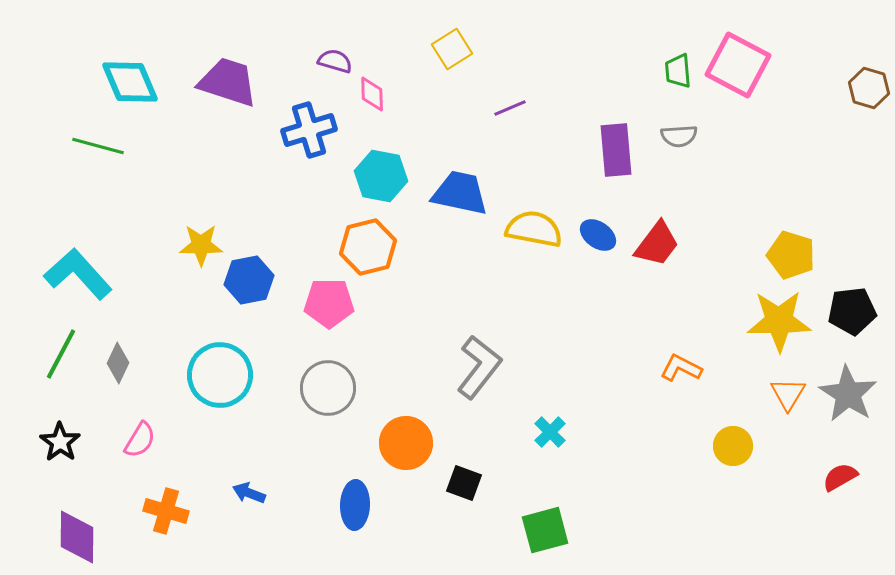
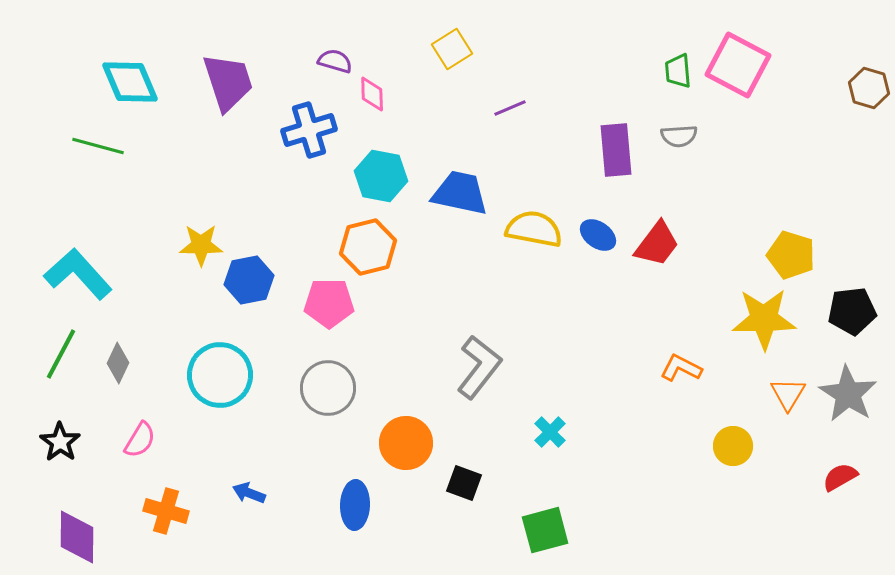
purple trapezoid at (228, 82): rotated 54 degrees clockwise
yellow star at (779, 321): moved 15 px left, 2 px up
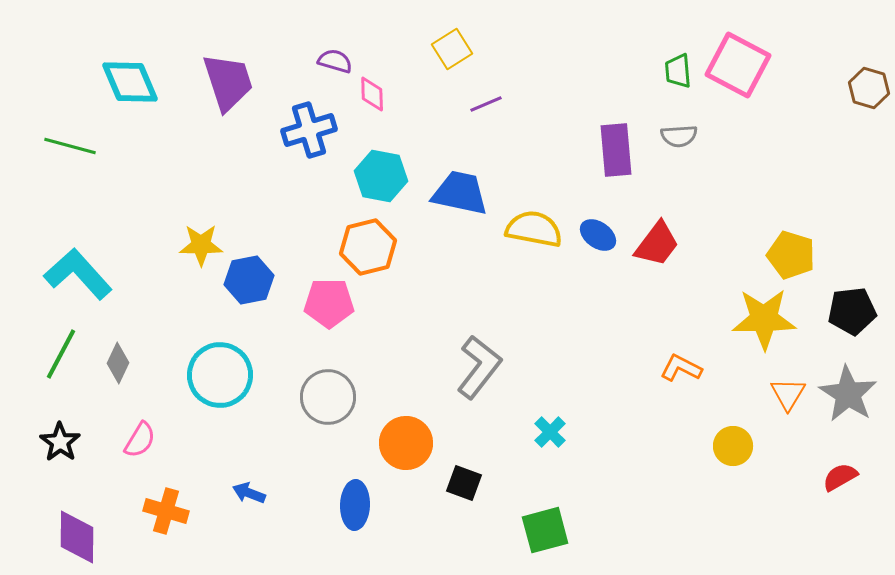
purple line at (510, 108): moved 24 px left, 4 px up
green line at (98, 146): moved 28 px left
gray circle at (328, 388): moved 9 px down
